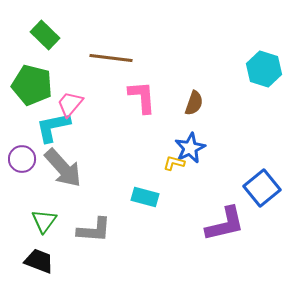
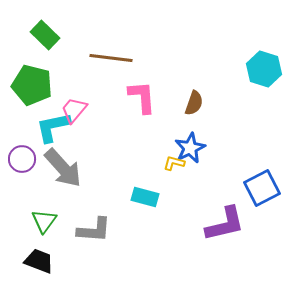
pink trapezoid: moved 4 px right, 6 px down
blue square: rotated 12 degrees clockwise
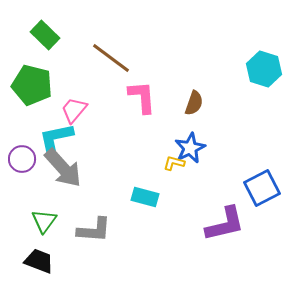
brown line: rotated 30 degrees clockwise
cyan L-shape: moved 3 px right, 11 px down
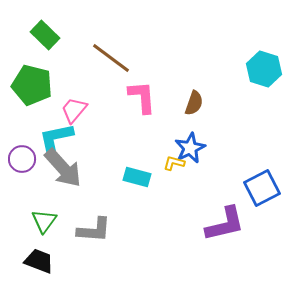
cyan rectangle: moved 8 px left, 20 px up
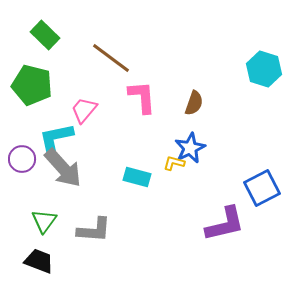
pink trapezoid: moved 10 px right
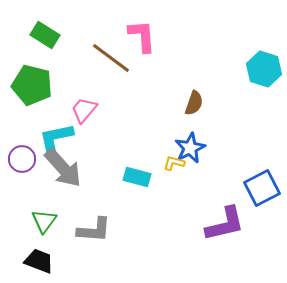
green rectangle: rotated 12 degrees counterclockwise
pink L-shape: moved 61 px up
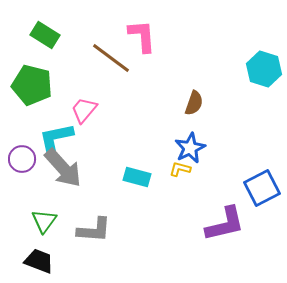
yellow L-shape: moved 6 px right, 6 px down
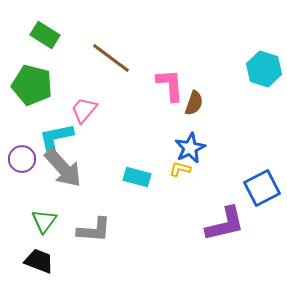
pink L-shape: moved 28 px right, 49 px down
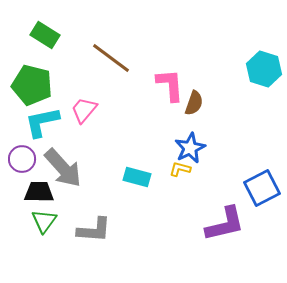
cyan L-shape: moved 14 px left, 16 px up
black trapezoid: moved 69 px up; rotated 20 degrees counterclockwise
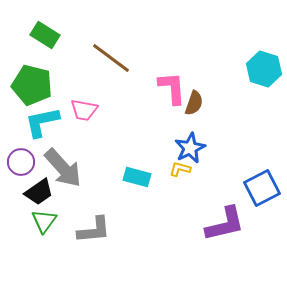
pink L-shape: moved 2 px right, 3 px down
pink trapezoid: rotated 120 degrees counterclockwise
purple circle: moved 1 px left, 3 px down
black trapezoid: rotated 144 degrees clockwise
gray L-shape: rotated 9 degrees counterclockwise
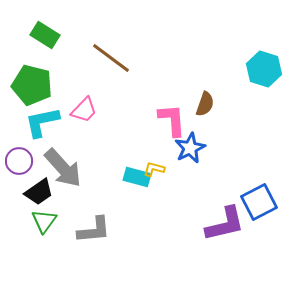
pink L-shape: moved 32 px down
brown semicircle: moved 11 px right, 1 px down
pink trapezoid: rotated 56 degrees counterclockwise
purple circle: moved 2 px left, 1 px up
yellow L-shape: moved 26 px left
blue square: moved 3 px left, 14 px down
